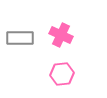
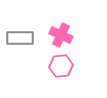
pink hexagon: moved 1 px left, 8 px up
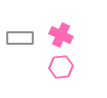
pink hexagon: moved 1 px down
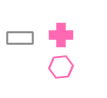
pink cross: rotated 25 degrees counterclockwise
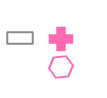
pink cross: moved 4 px down
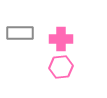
gray rectangle: moved 5 px up
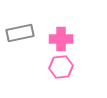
gray rectangle: rotated 12 degrees counterclockwise
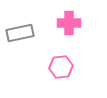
pink cross: moved 8 px right, 16 px up
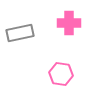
pink hexagon: moved 7 px down; rotated 15 degrees clockwise
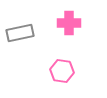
pink hexagon: moved 1 px right, 3 px up
